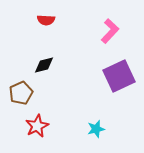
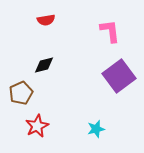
red semicircle: rotated 12 degrees counterclockwise
pink L-shape: rotated 50 degrees counterclockwise
purple square: rotated 12 degrees counterclockwise
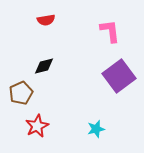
black diamond: moved 1 px down
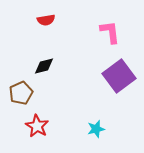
pink L-shape: moved 1 px down
red star: rotated 15 degrees counterclockwise
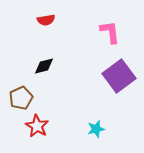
brown pentagon: moved 5 px down
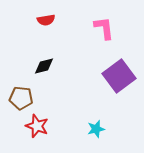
pink L-shape: moved 6 px left, 4 px up
brown pentagon: rotated 30 degrees clockwise
red star: rotated 10 degrees counterclockwise
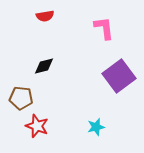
red semicircle: moved 1 px left, 4 px up
cyan star: moved 2 px up
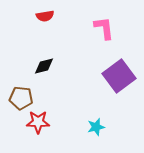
red star: moved 1 px right, 4 px up; rotated 20 degrees counterclockwise
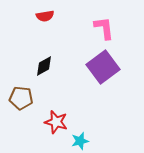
black diamond: rotated 15 degrees counterclockwise
purple square: moved 16 px left, 9 px up
red star: moved 18 px right; rotated 15 degrees clockwise
cyan star: moved 16 px left, 14 px down
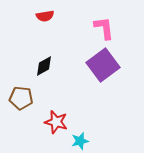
purple square: moved 2 px up
